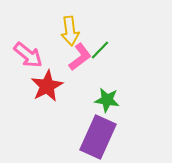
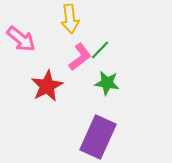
yellow arrow: moved 12 px up
pink arrow: moved 7 px left, 16 px up
green star: moved 17 px up
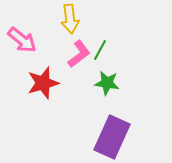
pink arrow: moved 1 px right, 1 px down
green line: rotated 15 degrees counterclockwise
pink L-shape: moved 1 px left, 3 px up
red star: moved 4 px left, 3 px up; rotated 12 degrees clockwise
purple rectangle: moved 14 px right
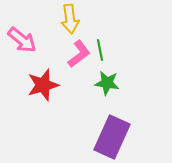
green line: rotated 40 degrees counterclockwise
red star: moved 2 px down
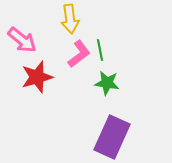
red star: moved 6 px left, 8 px up
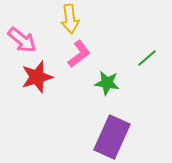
green line: moved 47 px right, 8 px down; rotated 60 degrees clockwise
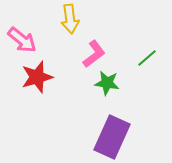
pink L-shape: moved 15 px right
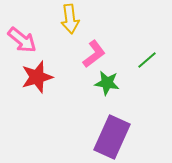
green line: moved 2 px down
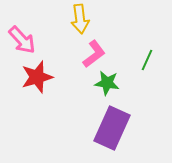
yellow arrow: moved 10 px right
pink arrow: rotated 8 degrees clockwise
green line: rotated 25 degrees counterclockwise
purple rectangle: moved 9 px up
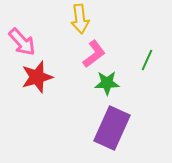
pink arrow: moved 2 px down
green star: rotated 10 degrees counterclockwise
